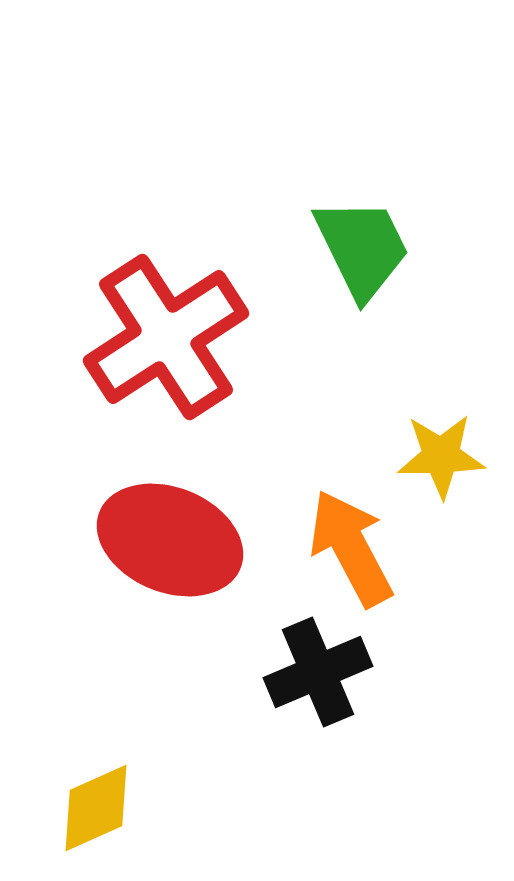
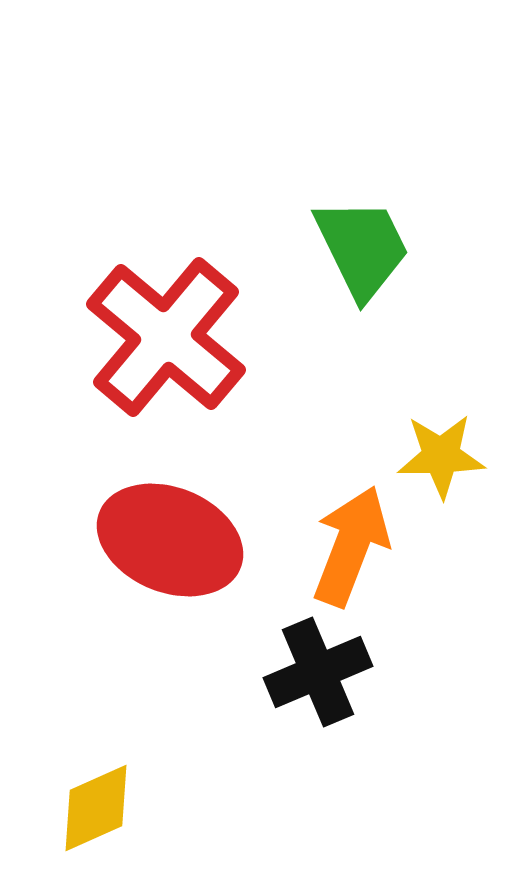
red cross: rotated 17 degrees counterclockwise
orange arrow: moved 2 px up; rotated 49 degrees clockwise
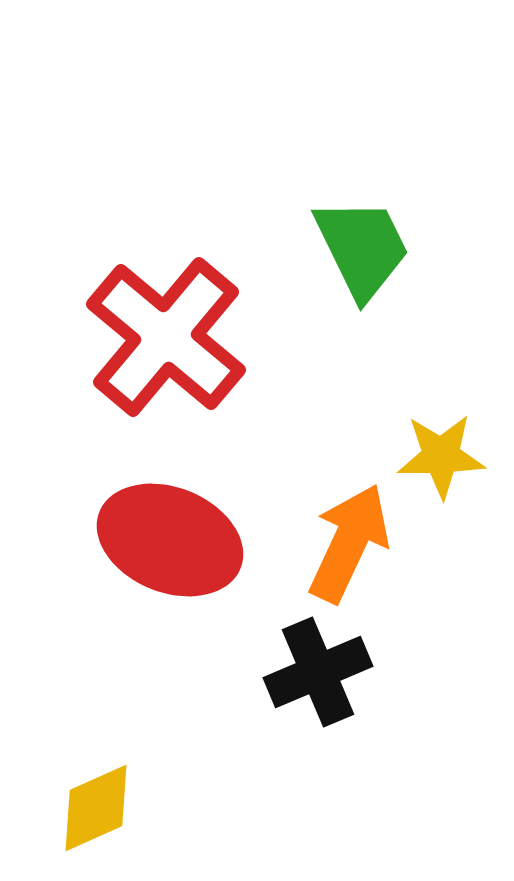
orange arrow: moved 2 px left, 3 px up; rotated 4 degrees clockwise
